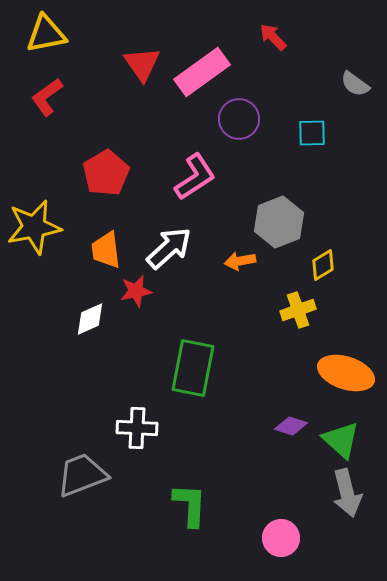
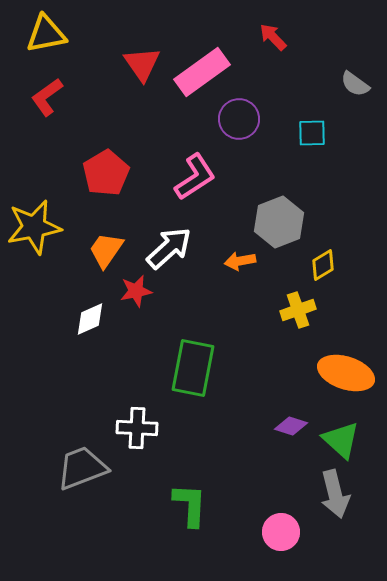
orange trapezoid: rotated 42 degrees clockwise
gray trapezoid: moved 7 px up
gray arrow: moved 12 px left, 1 px down
pink circle: moved 6 px up
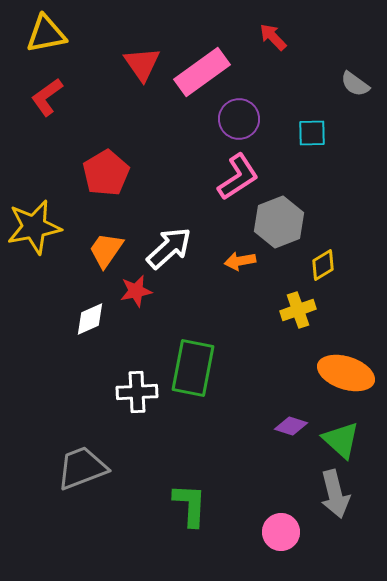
pink L-shape: moved 43 px right
white cross: moved 36 px up; rotated 6 degrees counterclockwise
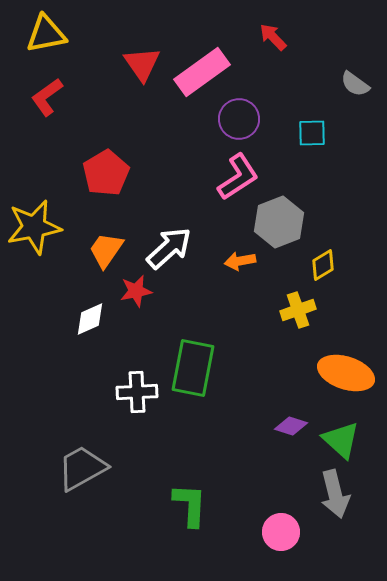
gray trapezoid: rotated 8 degrees counterclockwise
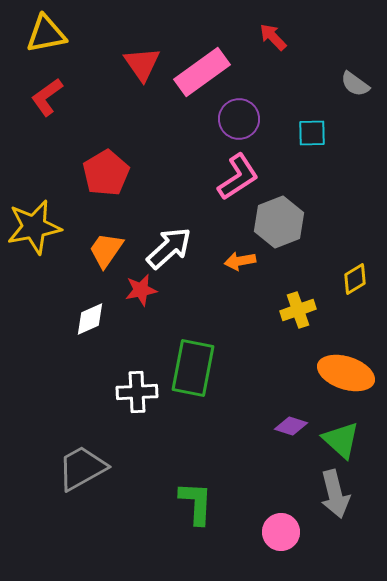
yellow diamond: moved 32 px right, 14 px down
red star: moved 5 px right, 1 px up
green L-shape: moved 6 px right, 2 px up
